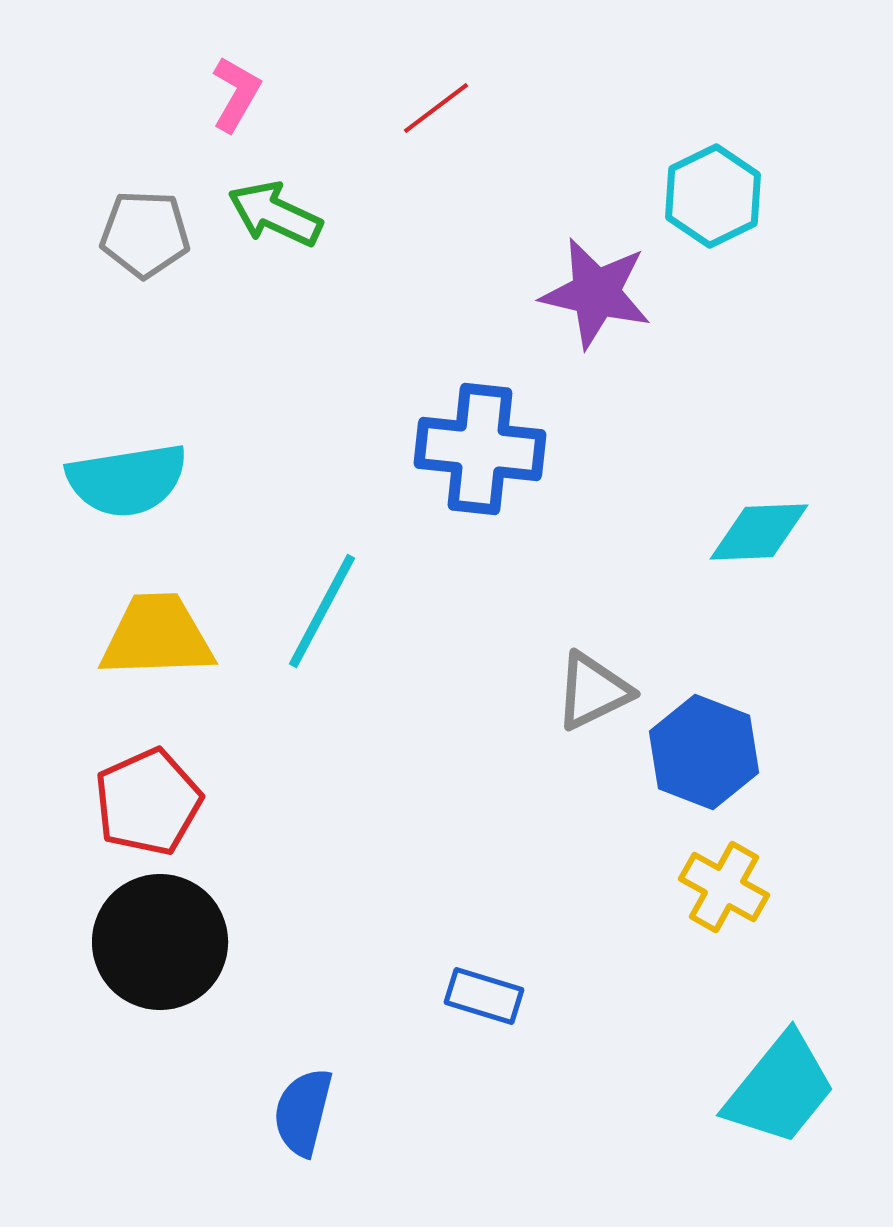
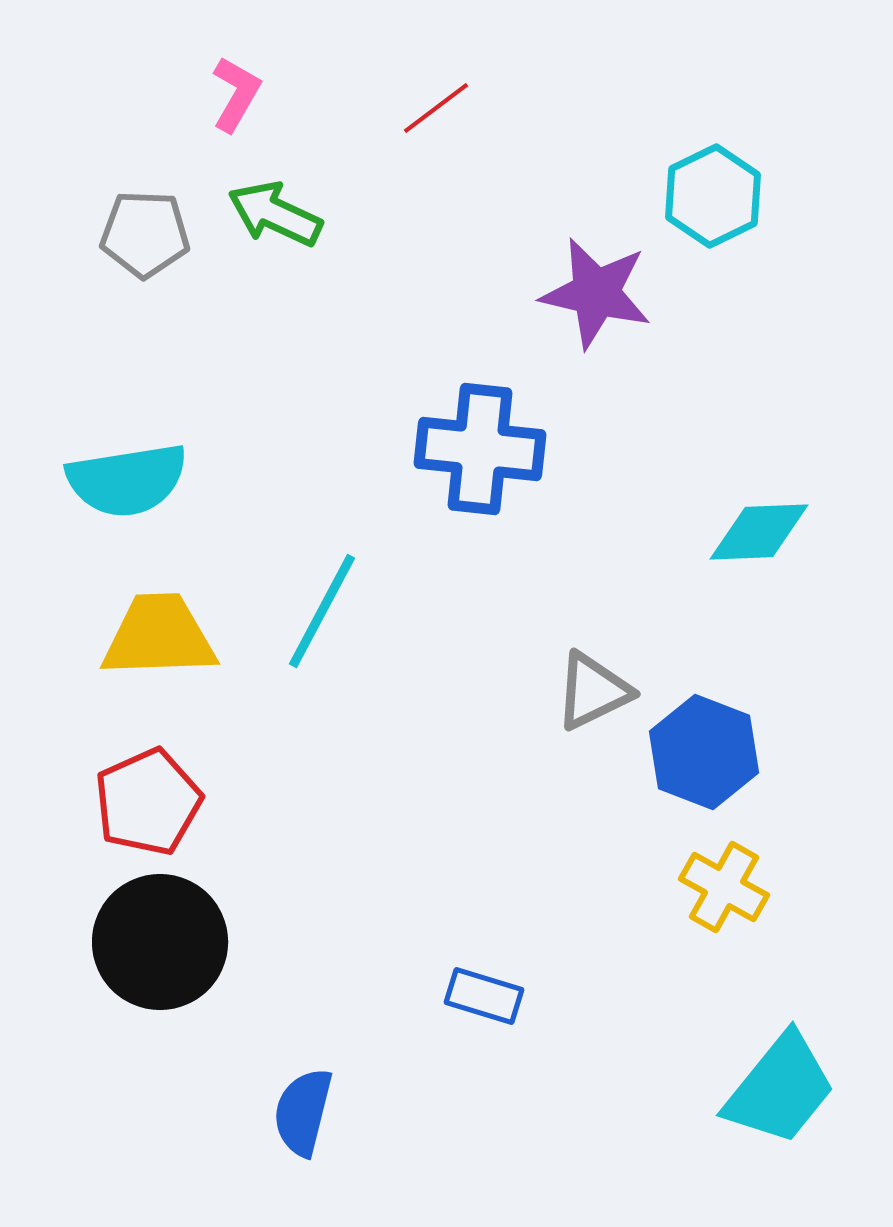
yellow trapezoid: moved 2 px right
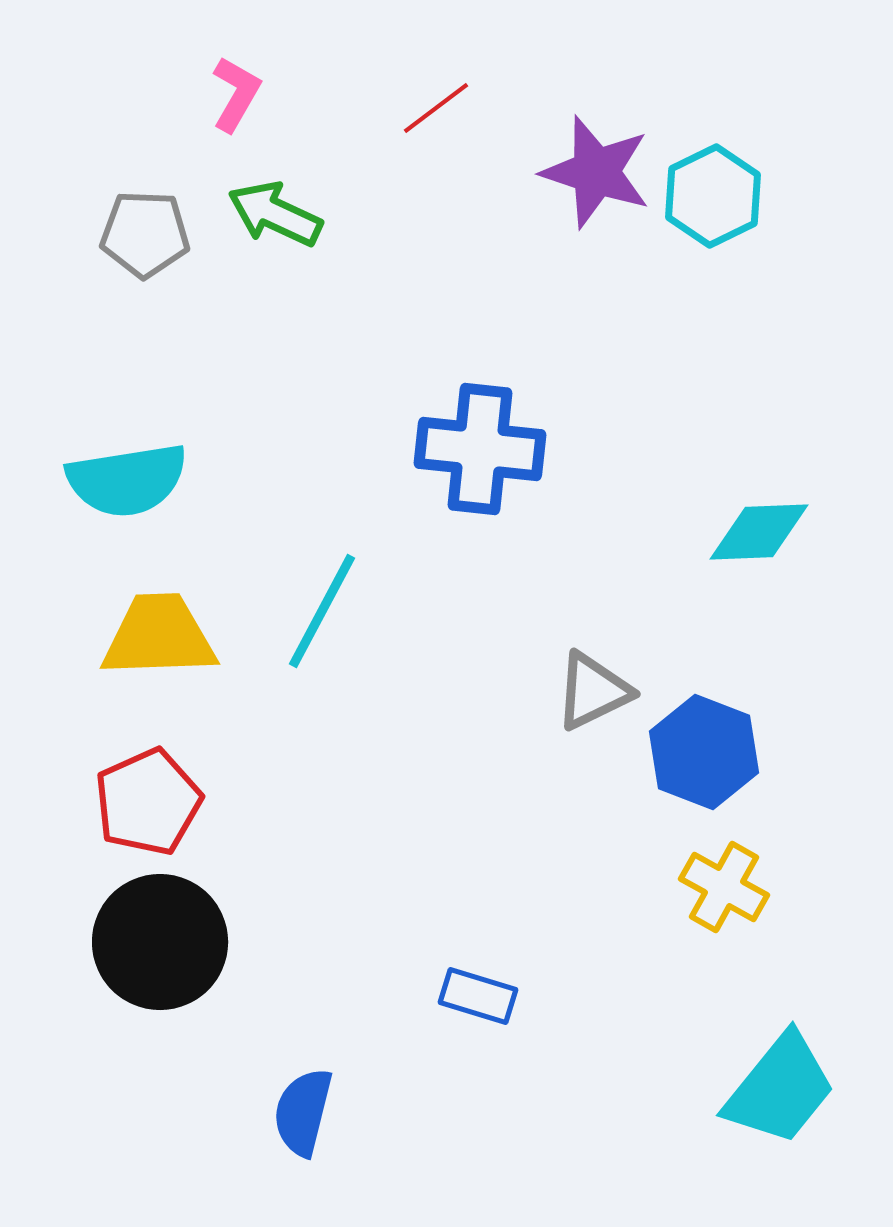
purple star: moved 121 px up; rotated 5 degrees clockwise
blue rectangle: moved 6 px left
